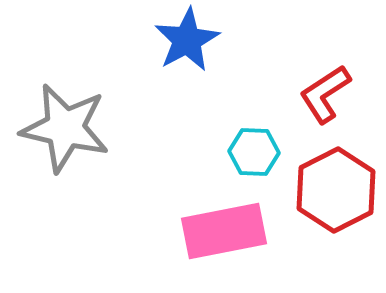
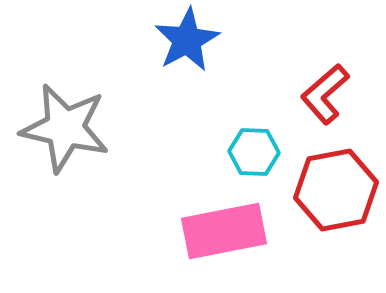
red L-shape: rotated 8 degrees counterclockwise
red hexagon: rotated 16 degrees clockwise
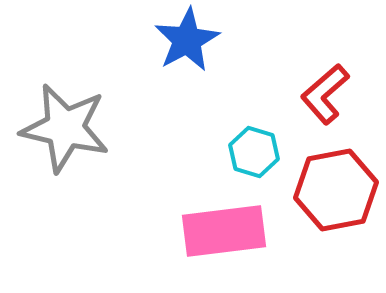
cyan hexagon: rotated 15 degrees clockwise
pink rectangle: rotated 4 degrees clockwise
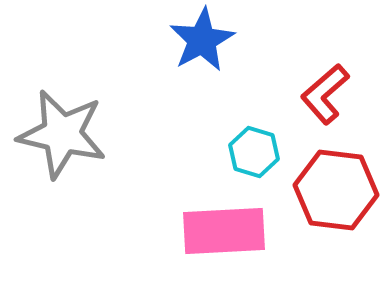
blue star: moved 15 px right
gray star: moved 3 px left, 6 px down
red hexagon: rotated 18 degrees clockwise
pink rectangle: rotated 4 degrees clockwise
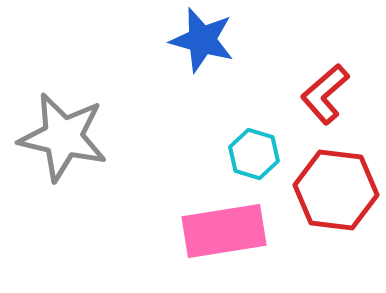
blue star: rotated 28 degrees counterclockwise
gray star: moved 1 px right, 3 px down
cyan hexagon: moved 2 px down
pink rectangle: rotated 6 degrees counterclockwise
